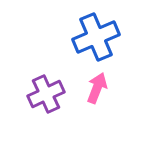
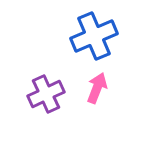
blue cross: moved 2 px left, 1 px up
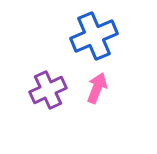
purple cross: moved 2 px right, 4 px up
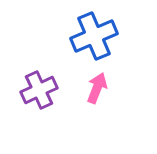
purple cross: moved 9 px left
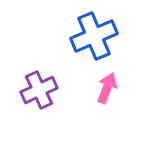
pink arrow: moved 10 px right
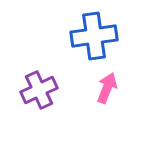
blue cross: rotated 15 degrees clockwise
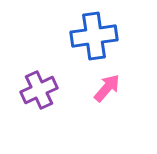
pink arrow: rotated 20 degrees clockwise
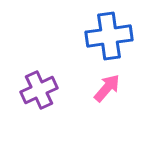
blue cross: moved 15 px right
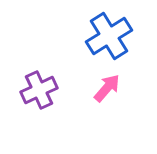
blue cross: rotated 24 degrees counterclockwise
